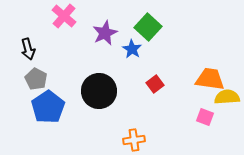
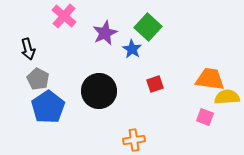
gray pentagon: moved 2 px right
red square: rotated 18 degrees clockwise
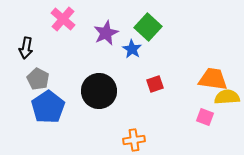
pink cross: moved 1 px left, 3 px down
purple star: moved 1 px right
black arrow: moved 2 px left, 1 px up; rotated 25 degrees clockwise
orange trapezoid: moved 3 px right
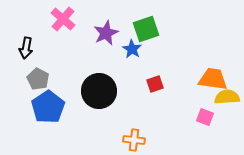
green square: moved 2 px left, 2 px down; rotated 28 degrees clockwise
orange cross: rotated 15 degrees clockwise
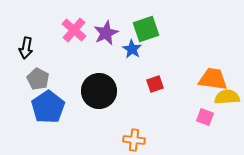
pink cross: moved 11 px right, 11 px down
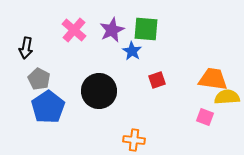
green square: rotated 24 degrees clockwise
purple star: moved 6 px right, 3 px up
blue star: moved 2 px down
gray pentagon: moved 1 px right
red square: moved 2 px right, 4 px up
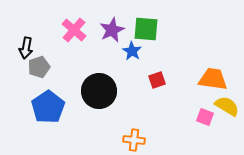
gray pentagon: moved 12 px up; rotated 25 degrees clockwise
yellow semicircle: moved 9 px down; rotated 35 degrees clockwise
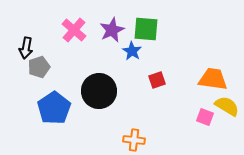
blue pentagon: moved 6 px right, 1 px down
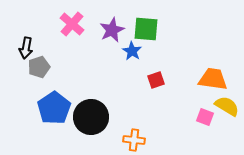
pink cross: moved 2 px left, 6 px up
red square: moved 1 px left
black circle: moved 8 px left, 26 px down
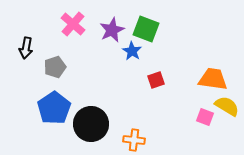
pink cross: moved 1 px right
green square: rotated 16 degrees clockwise
gray pentagon: moved 16 px right
black circle: moved 7 px down
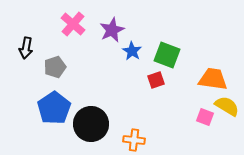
green square: moved 21 px right, 26 px down
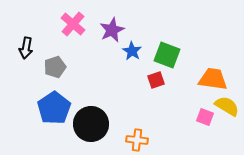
orange cross: moved 3 px right
